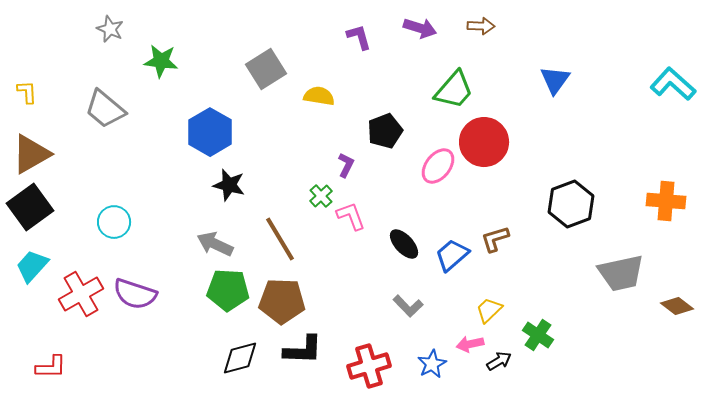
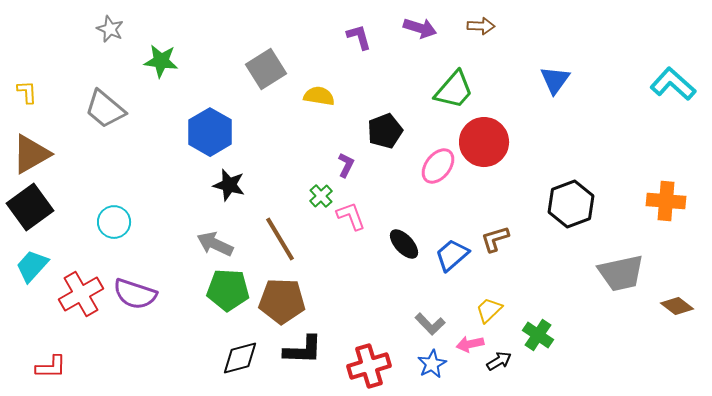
gray L-shape at (408, 306): moved 22 px right, 18 px down
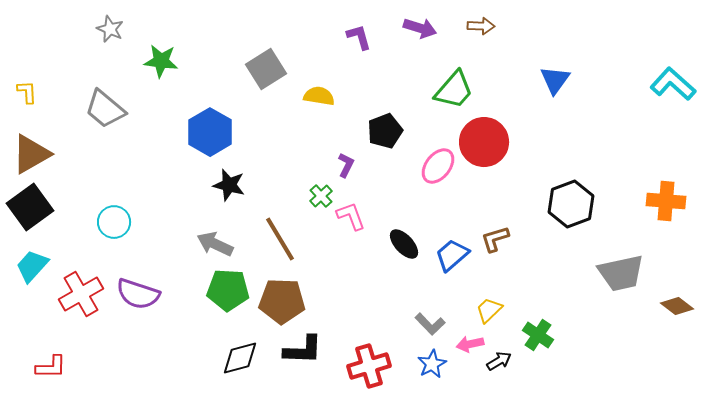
purple semicircle at (135, 294): moved 3 px right
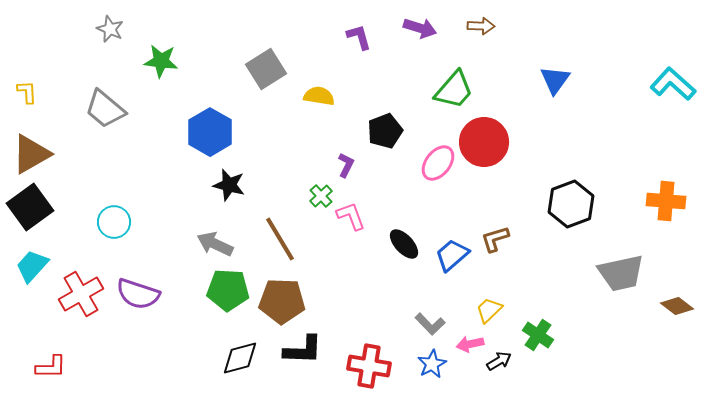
pink ellipse at (438, 166): moved 3 px up
red cross at (369, 366): rotated 27 degrees clockwise
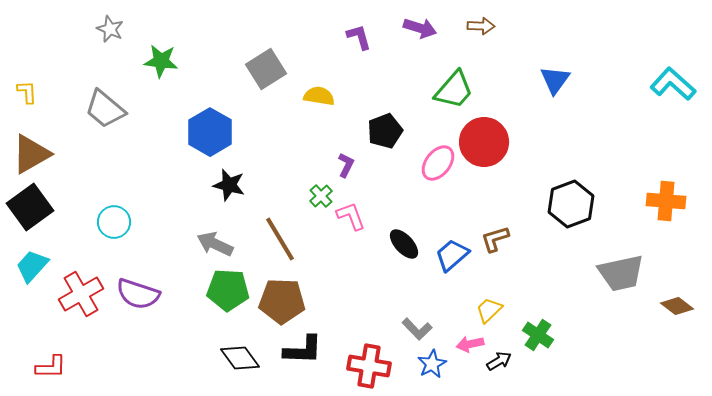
gray L-shape at (430, 324): moved 13 px left, 5 px down
black diamond at (240, 358): rotated 69 degrees clockwise
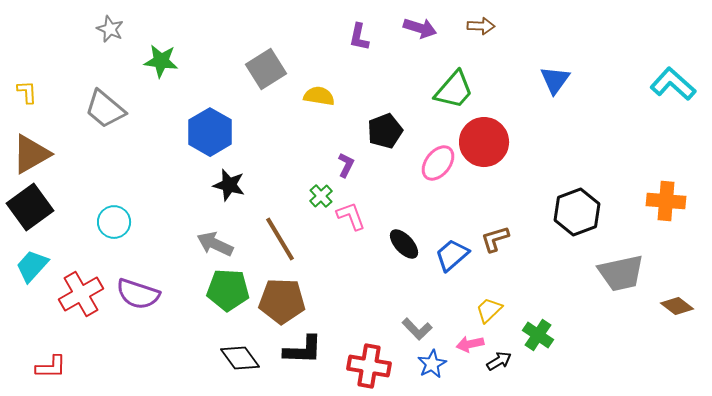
purple L-shape at (359, 37): rotated 152 degrees counterclockwise
black hexagon at (571, 204): moved 6 px right, 8 px down
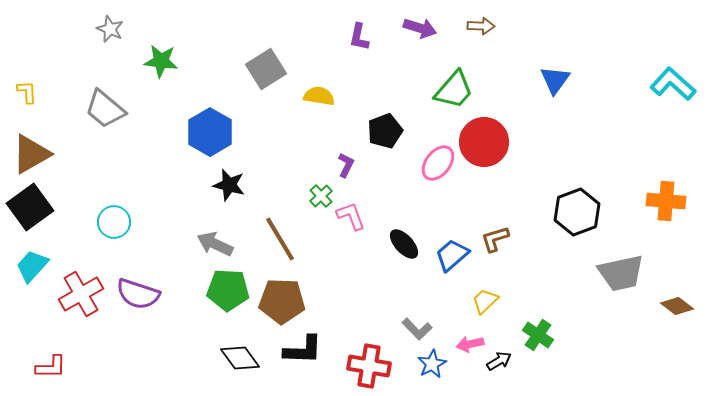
yellow trapezoid at (489, 310): moved 4 px left, 9 px up
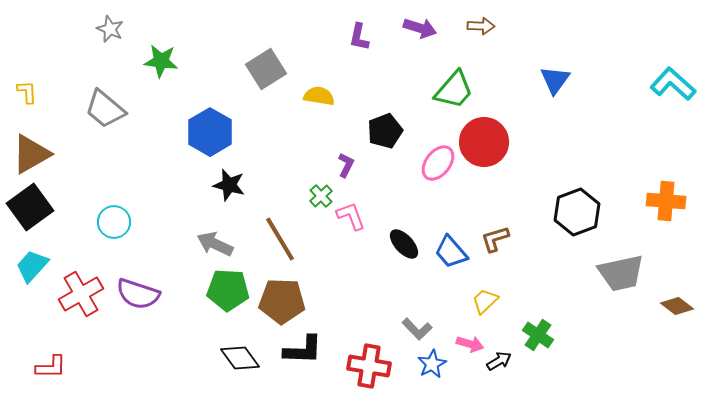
blue trapezoid at (452, 255): moved 1 px left, 3 px up; rotated 90 degrees counterclockwise
pink arrow at (470, 344): rotated 152 degrees counterclockwise
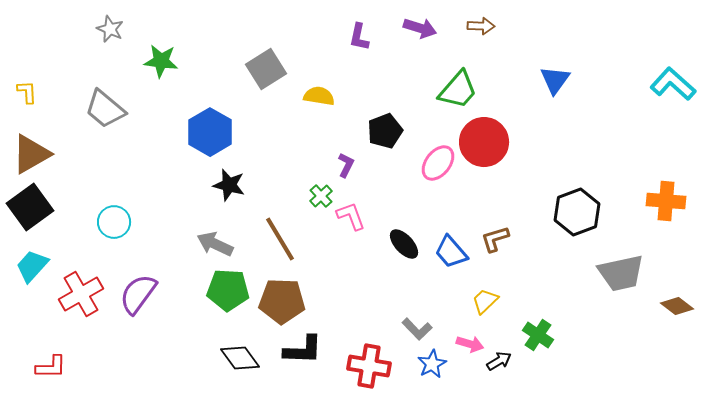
green trapezoid at (454, 90): moved 4 px right
purple semicircle at (138, 294): rotated 108 degrees clockwise
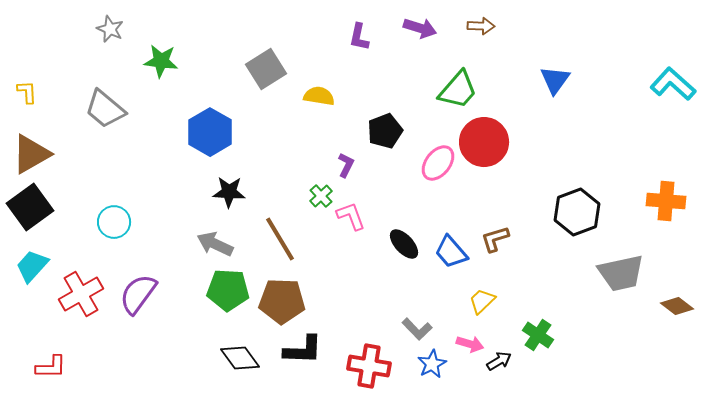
black star at (229, 185): moved 7 px down; rotated 12 degrees counterclockwise
yellow trapezoid at (485, 301): moved 3 px left
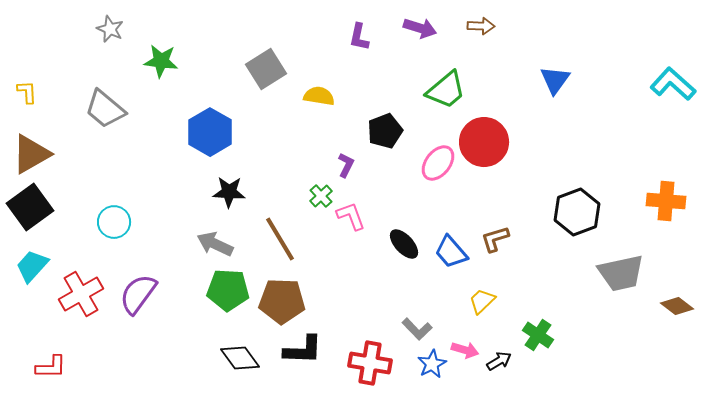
green trapezoid at (458, 90): moved 12 px left; rotated 9 degrees clockwise
pink arrow at (470, 344): moved 5 px left, 6 px down
red cross at (369, 366): moved 1 px right, 3 px up
